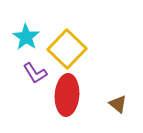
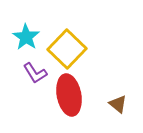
red ellipse: moved 2 px right; rotated 15 degrees counterclockwise
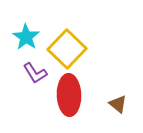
red ellipse: rotated 9 degrees clockwise
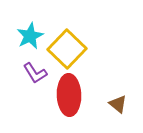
cyan star: moved 4 px right, 1 px up; rotated 12 degrees clockwise
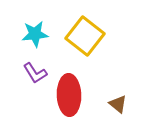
cyan star: moved 5 px right, 2 px up; rotated 20 degrees clockwise
yellow square: moved 18 px right, 13 px up; rotated 6 degrees counterclockwise
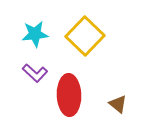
yellow square: rotated 6 degrees clockwise
purple L-shape: rotated 15 degrees counterclockwise
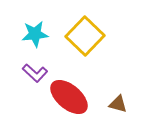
red ellipse: moved 2 px down; rotated 48 degrees counterclockwise
brown triangle: rotated 24 degrees counterclockwise
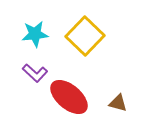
brown triangle: moved 1 px up
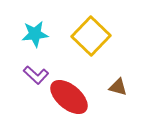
yellow square: moved 6 px right
purple L-shape: moved 1 px right, 2 px down
brown triangle: moved 16 px up
